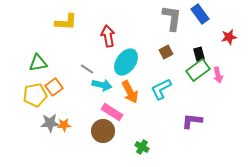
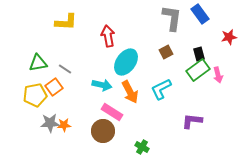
gray line: moved 22 px left
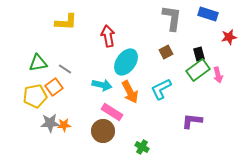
blue rectangle: moved 8 px right; rotated 36 degrees counterclockwise
yellow pentagon: moved 1 px down
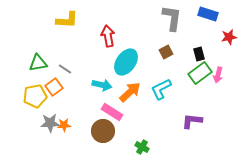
yellow L-shape: moved 1 px right, 2 px up
green rectangle: moved 2 px right, 3 px down
pink arrow: rotated 28 degrees clockwise
orange arrow: rotated 105 degrees counterclockwise
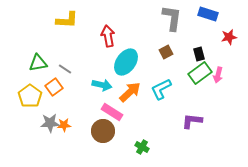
yellow pentagon: moved 5 px left; rotated 25 degrees counterclockwise
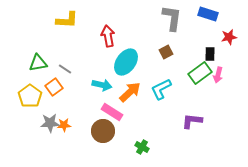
black rectangle: moved 11 px right; rotated 16 degrees clockwise
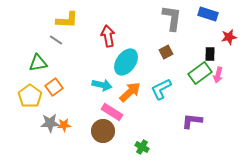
gray line: moved 9 px left, 29 px up
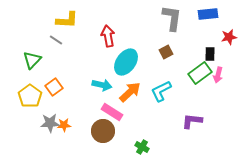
blue rectangle: rotated 24 degrees counterclockwise
green triangle: moved 6 px left, 3 px up; rotated 36 degrees counterclockwise
cyan L-shape: moved 2 px down
